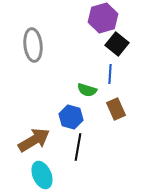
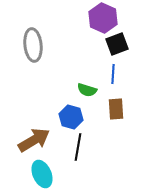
purple hexagon: rotated 20 degrees counterclockwise
black square: rotated 30 degrees clockwise
blue line: moved 3 px right
brown rectangle: rotated 20 degrees clockwise
cyan ellipse: moved 1 px up
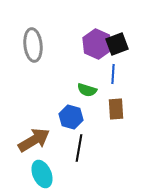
purple hexagon: moved 6 px left, 26 px down
black line: moved 1 px right, 1 px down
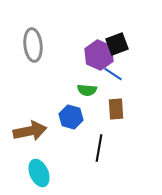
purple hexagon: moved 2 px right, 11 px down
blue line: rotated 60 degrees counterclockwise
green semicircle: rotated 12 degrees counterclockwise
brown arrow: moved 4 px left, 9 px up; rotated 20 degrees clockwise
black line: moved 20 px right
cyan ellipse: moved 3 px left, 1 px up
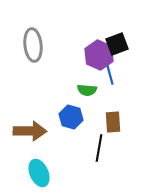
blue line: moved 3 px left, 1 px down; rotated 42 degrees clockwise
brown rectangle: moved 3 px left, 13 px down
brown arrow: rotated 12 degrees clockwise
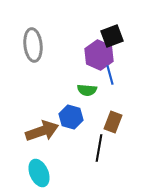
black square: moved 5 px left, 8 px up
brown rectangle: rotated 25 degrees clockwise
brown arrow: moved 12 px right; rotated 20 degrees counterclockwise
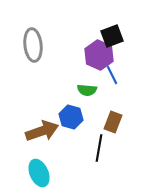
blue line: moved 2 px right; rotated 12 degrees counterclockwise
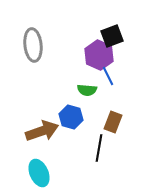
blue line: moved 4 px left, 1 px down
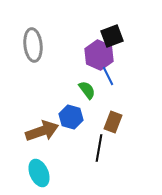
green semicircle: rotated 132 degrees counterclockwise
